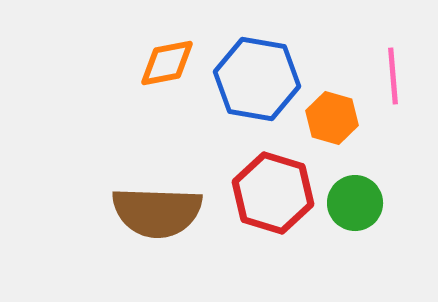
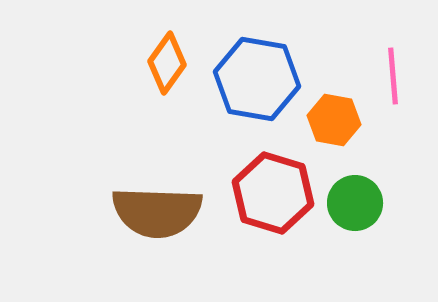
orange diamond: rotated 44 degrees counterclockwise
orange hexagon: moved 2 px right, 2 px down; rotated 6 degrees counterclockwise
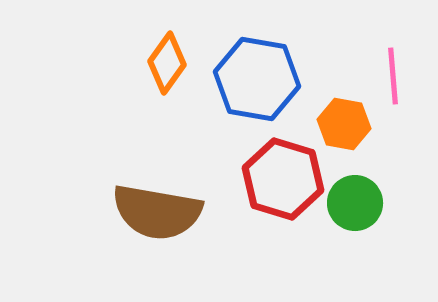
orange hexagon: moved 10 px right, 4 px down
red hexagon: moved 10 px right, 14 px up
brown semicircle: rotated 8 degrees clockwise
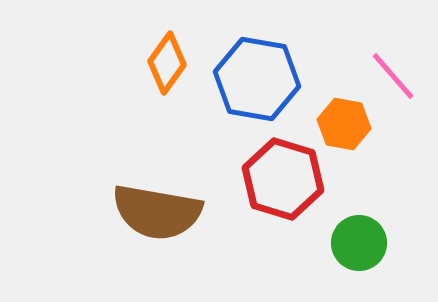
pink line: rotated 36 degrees counterclockwise
green circle: moved 4 px right, 40 px down
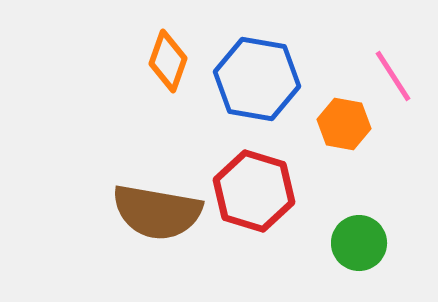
orange diamond: moved 1 px right, 2 px up; rotated 16 degrees counterclockwise
pink line: rotated 8 degrees clockwise
red hexagon: moved 29 px left, 12 px down
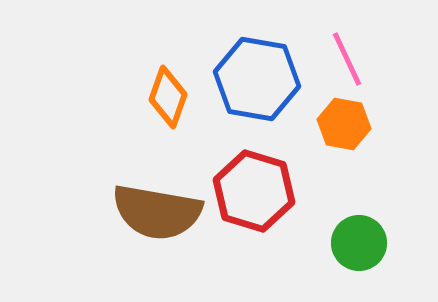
orange diamond: moved 36 px down
pink line: moved 46 px left, 17 px up; rotated 8 degrees clockwise
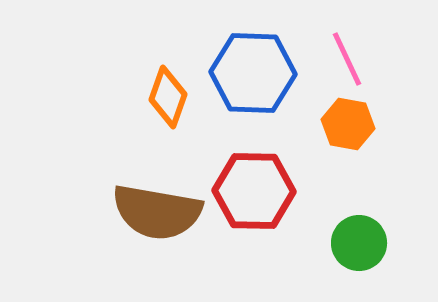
blue hexagon: moved 4 px left, 6 px up; rotated 8 degrees counterclockwise
orange hexagon: moved 4 px right
red hexagon: rotated 16 degrees counterclockwise
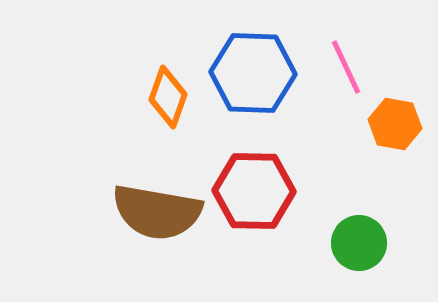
pink line: moved 1 px left, 8 px down
orange hexagon: moved 47 px right
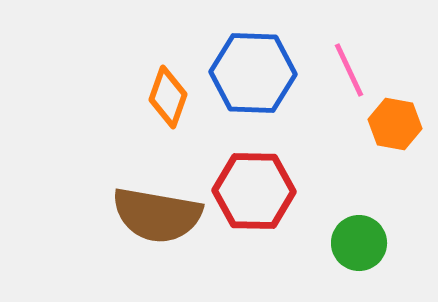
pink line: moved 3 px right, 3 px down
brown semicircle: moved 3 px down
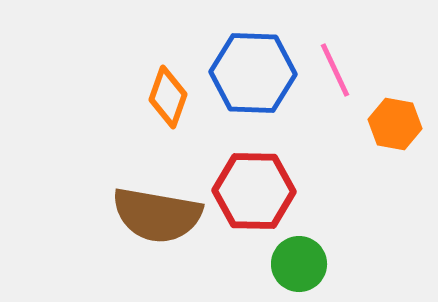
pink line: moved 14 px left
green circle: moved 60 px left, 21 px down
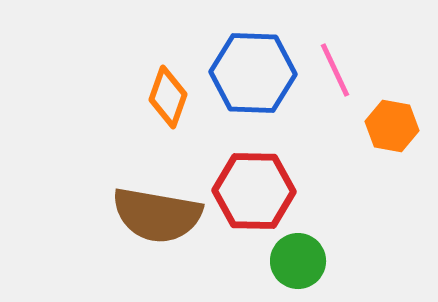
orange hexagon: moved 3 px left, 2 px down
green circle: moved 1 px left, 3 px up
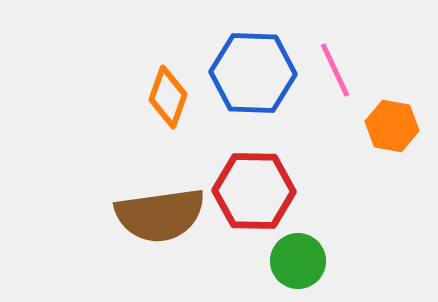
brown semicircle: moved 3 px right; rotated 18 degrees counterclockwise
